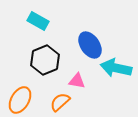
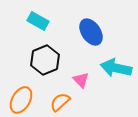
blue ellipse: moved 1 px right, 13 px up
pink triangle: moved 4 px right, 1 px up; rotated 36 degrees clockwise
orange ellipse: moved 1 px right
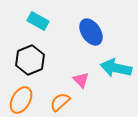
black hexagon: moved 15 px left
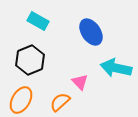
pink triangle: moved 1 px left, 2 px down
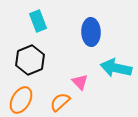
cyan rectangle: rotated 40 degrees clockwise
blue ellipse: rotated 32 degrees clockwise
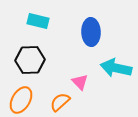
cyan rectangle: rotated 55 degrees counterclockwise
black hexagon: rotated 20 degrees clockwise
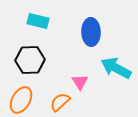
cyan arrow: rotated 16 degrees clockwise
pink triangle: rotated 12 degrees clockwise
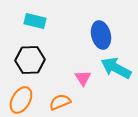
cyan rectangle: moved 3 px left
blue ellipse: moved 10 px right, 3 px down; rotated 12 degrees counterclockwise
pink triangle: moved 3 px right, 4 px up
orange semicircle: rotated 20 degrees clockwise
